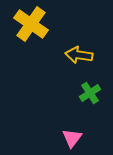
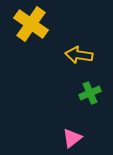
green cross: rotated 10 degrees clockwise
pink triangle: rotated 15 degrees clockwise
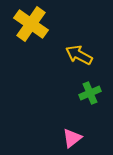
yellow arrow: rotated 20 degrees clockwise
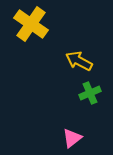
yellow arrow: moved 6 px down
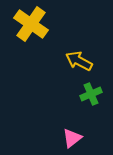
green cross: moved 1 px right, 1 px down
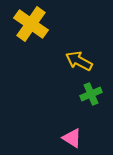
pink triangle: rotated 50 degrees counterclockwise
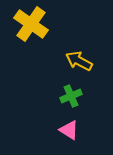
green cross: moved 20 px left, 2 px down
pink triangle: moved 3 px left, 8 px up
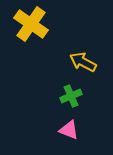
yellow arrow: moved 4 px right, 1 px down
pink triangle: rotated 10 degrees counterclockwise
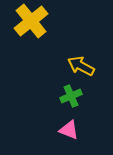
yellow cross: moved 3 px up; rotated 16 degrees clockwise
yellow arrow: moved 2 px left, 4 px down
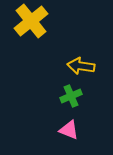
yellow arrow: rotated 20 degrees counterclockwise
